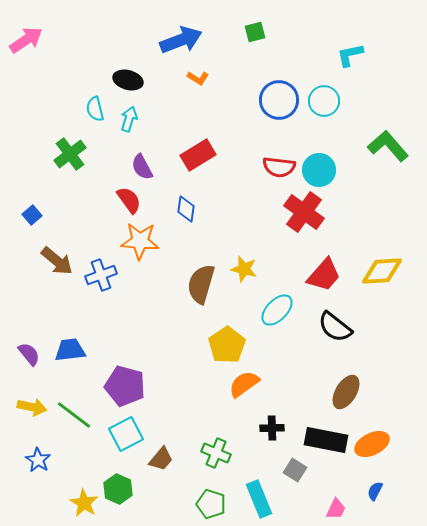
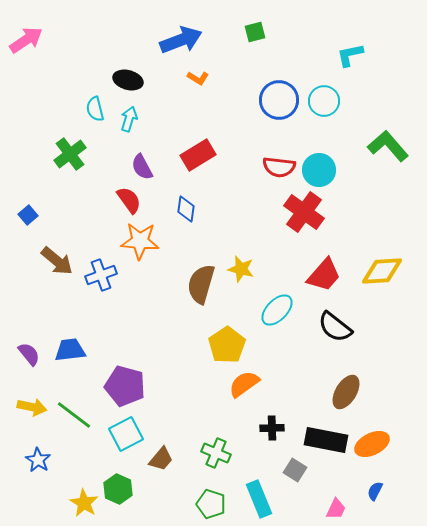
blue square at (32, 215): moved 4 px left
yellow star at (244, 269): moved 3 px left
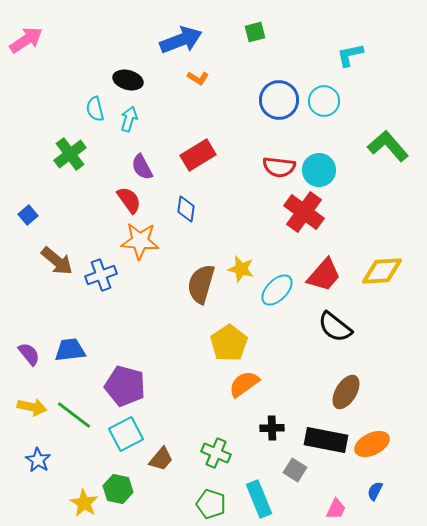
cyan ellipse at (277, 310): moved 20 px up
yellow pentagon at (227, 345): moved 2 px right, 2 px up
green hexagon at (118, 489): rotated 12 degrees counterclockwise
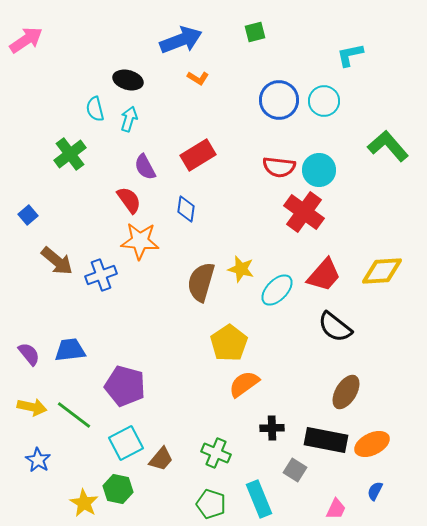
purple semicircle at (142, 167): moved 3 px right
brown semicircle at (201, 284): moved 2 px up
cyan square at (126, 434): moved 9 px down
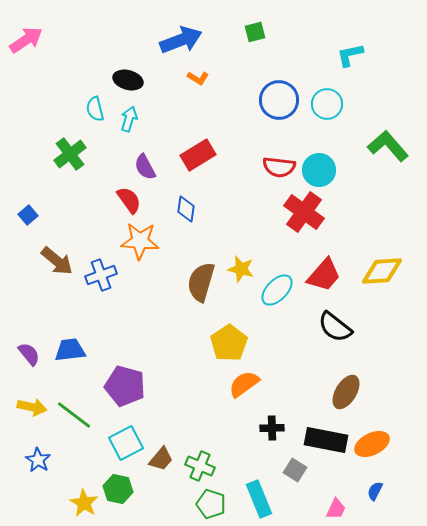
cyan circle at (324, 101): moved 3 px right, 3 px down
green cross at (216, 453): moved 16 px left, 13 px down
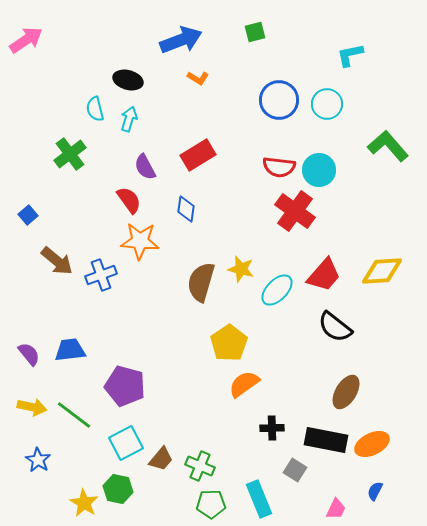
red cross at (304, 212): moved 9 px left, 1 px up
green pentagon at (211, 504): rotated 20 degrees counterclockwise
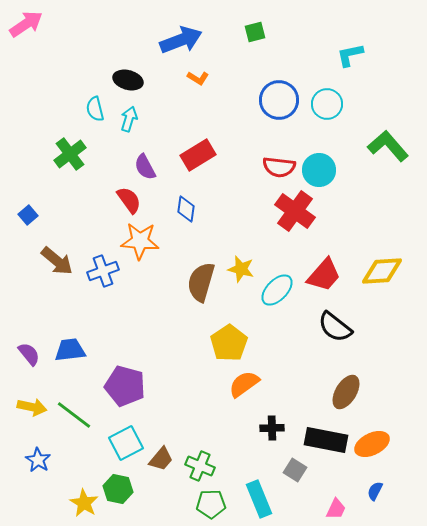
pink arrow at (26, 40): moved 16 px up
blue cross at (101, 275): moved 2 px right, 4 px up
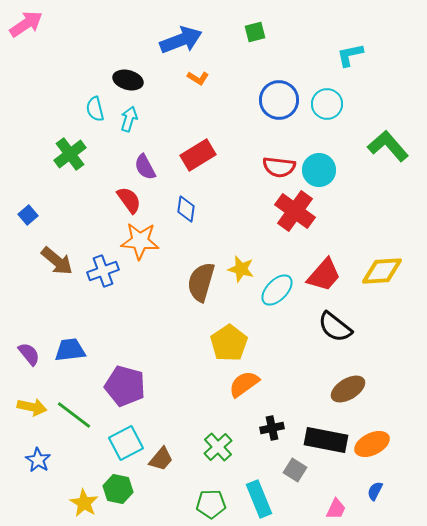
brown ellipse at (346, 392): moved 2 px right, 3 px up; rotated 28 degrees clockwise
black cross at (272, 428): rotated 10 degrees counterclockwise
green cross at (200, 466): moved 18 px right, 19 px up; rotated 24 degrees clockwise
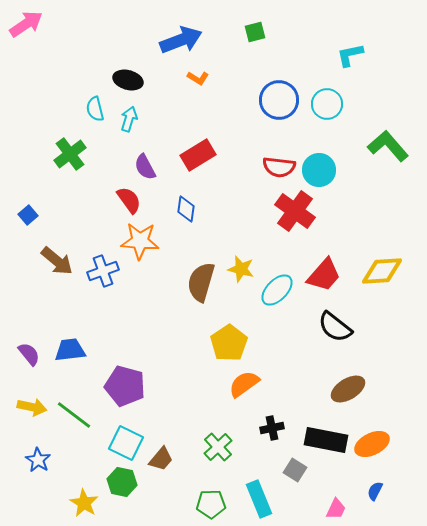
cyan square at (126, 443): rotated 36 degrees counterclockwise
green hexagon at (118, 489): moved 4 px right, 7 px up
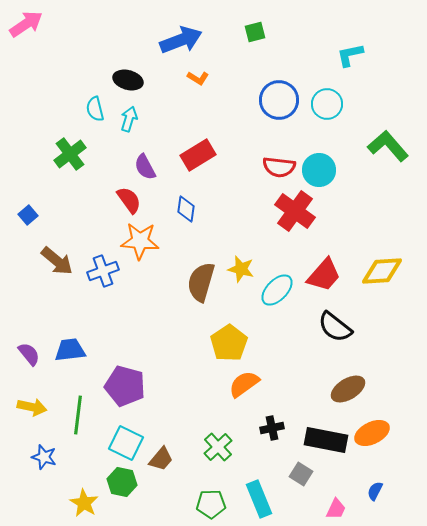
green line at (74, 415): moved 4 px right; rotated 60 degrees clockwise
orange ellipse at (372, 444): moved 11 px up
blue star at (38, 460): moved 6 px right, 3 px up; rotated 15 degrees counterclockwise
gray square at (295, 470): moved 6 px right, 4 px down
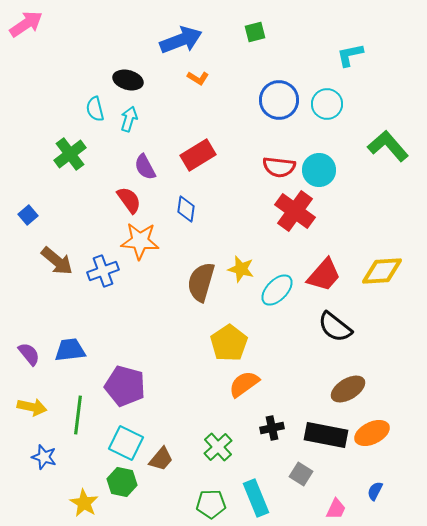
black rectangle at (326, 440): moved 5 px up
cyan rectangle at (259, 499): moved 3 px left, 1 px up
